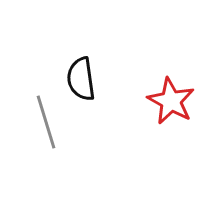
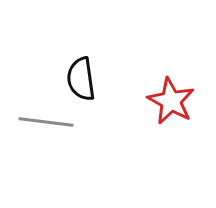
gray line: rotated 66 degrees counterclockwise
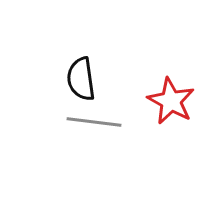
gray line: moved 48 px right
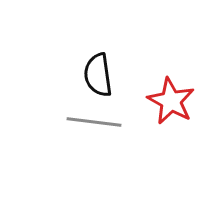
black semicircle: moved 17 px right, 4 px up
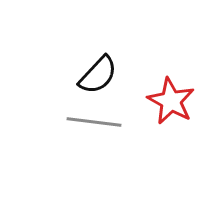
black semicircle: rotated 129 degrees counterclockwise
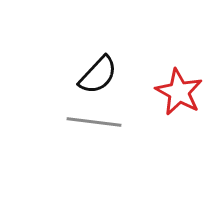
red star: moved 8 px right, 9 px up
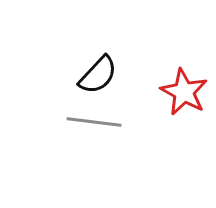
red star: moved 5 px right
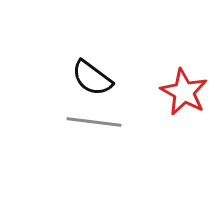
black semicircle: moved 6 px left, 3 px down; rotated 84 degrees clockwise
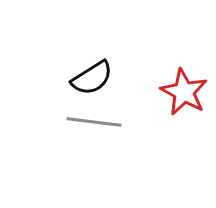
black semicircle: rotated 69 degrees counterclockwise
